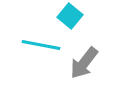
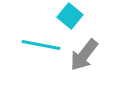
gray arrow: moved 8 px up
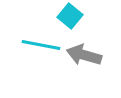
gray arrow: rotated 68 degrees clockwise
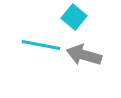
cyan square: moved 4 px right, 1 px down
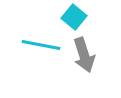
gray arrow: rotated 124 degrees counterclockwise
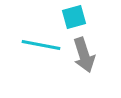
cyan square: rotated 35 degrees clockwise
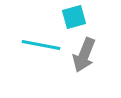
gray arrow: rotated 40 degrees clockwise
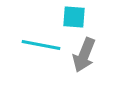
cyan square: rotated 20 degrees clockwise
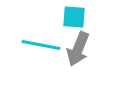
gray arrow: moved 6 px left, 6 px up
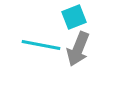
cyan square: rotated 25 degrees counterclockwise
